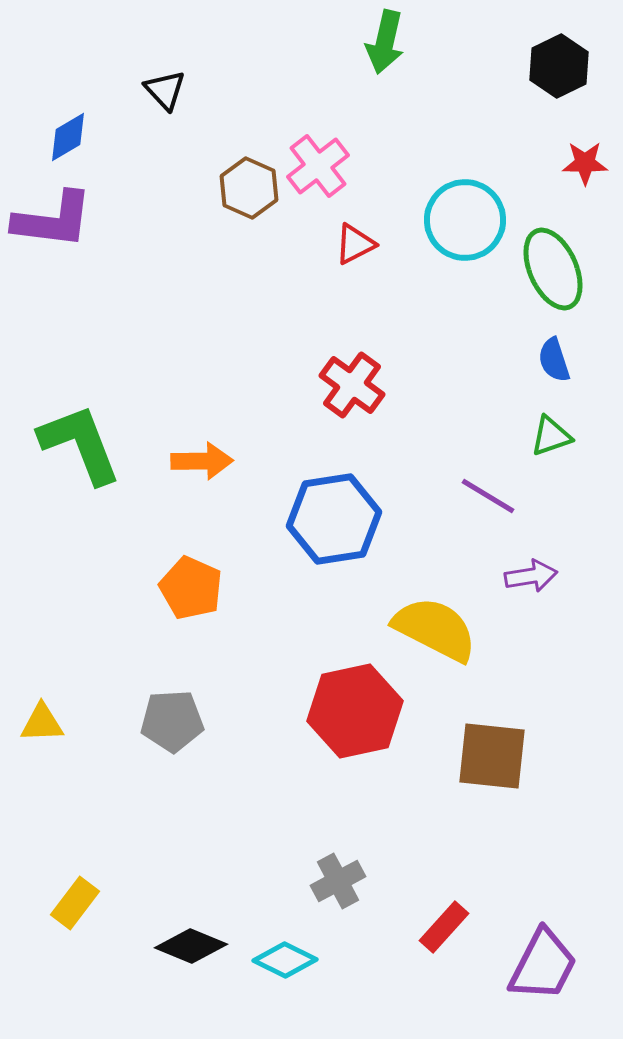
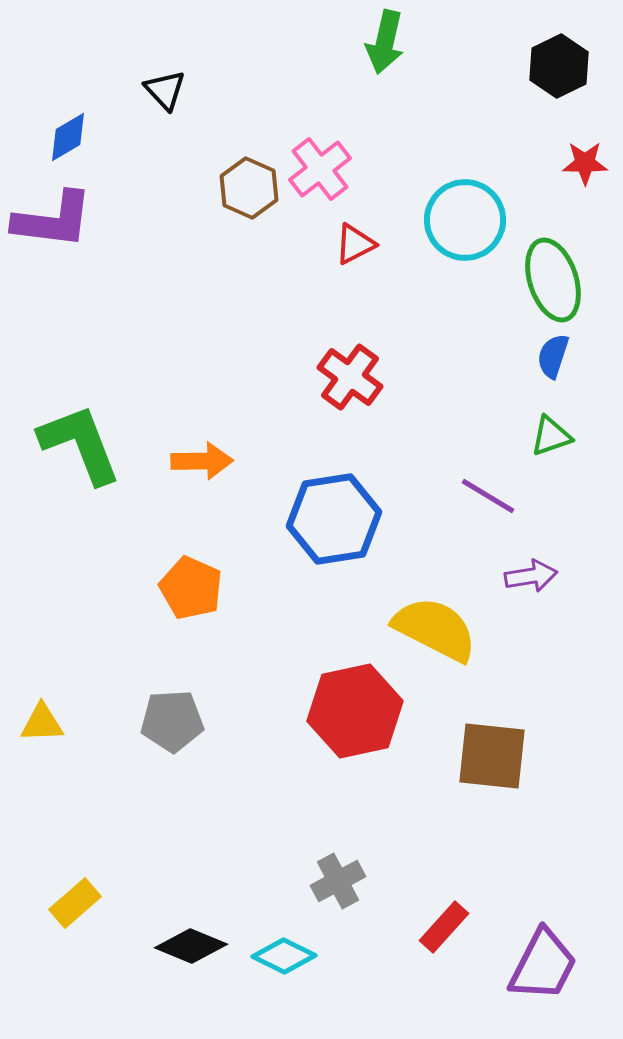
pink cross: moved 2 px right, 3 px down
green ellipse: moved 11 px down; rotated 6 degrees clockwise
blue semicircle: moved 1 px left, 4 px up; rotated 36 degrees clockwise
red cross: moved 2 px left, 8 px up
yellow rectangle: rotated 12 degrees clockwise
cyan diamond: moved 1 px left, 4 px up
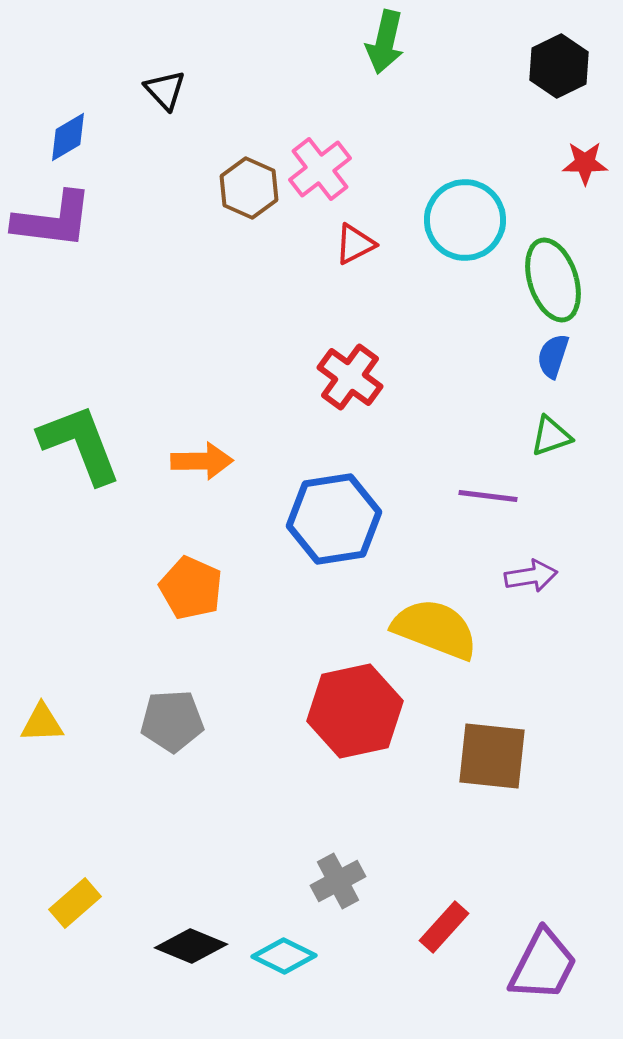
purple line: rotated 24 degrees counterclockwise
yellow semicircle: rotated 6 degrees counterclockwise
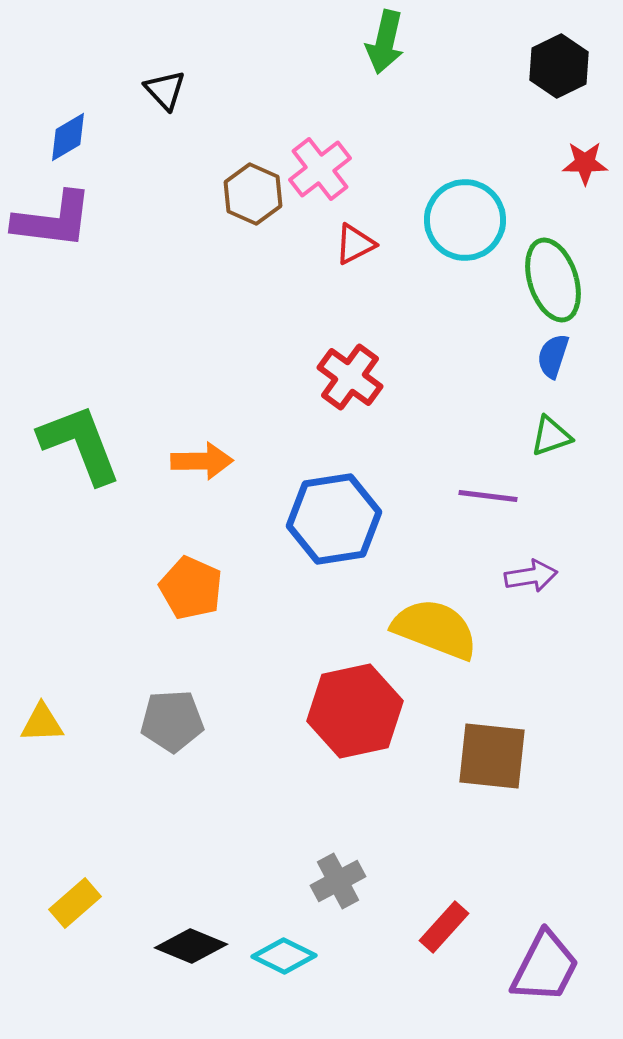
brown hexagon: moved 4 px right, 6 px down
purple trapezoid: moved 2 px right, 2 px down
